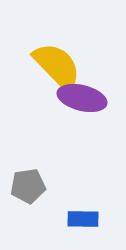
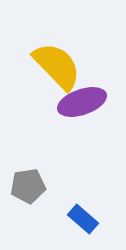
purple ellipse: moved 4 px down; rotated 33 degrees counterclockwise
blue rectangle: rotated 40 degrees clockwise
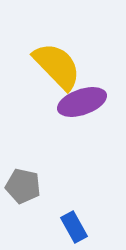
gray pentagon: moved 5 px left; rotated 20 degrees clockwise
blue rectangle: moved 9 px left, 8 px down; rotated 20 degrees clockwise
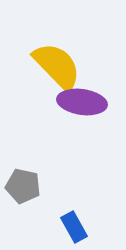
purple ellipse: rotated 27 degrees clockwise
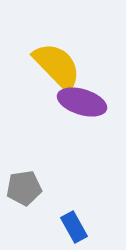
purple ellipse: rotated 9 degrees clockwise
gray pentagon: moved 1 px right, 2 px down; rotated 20 degrees counterclockwise
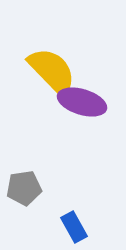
yellow semicircle: moved 5 px left, 5 px down
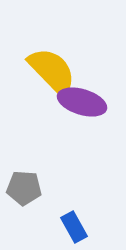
gray pentagon: rotated 12 degrees clockwise
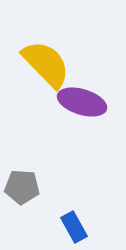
yellow semicircle: moved 6 px left, 7 px up
gray pentagon: moved 2 px left, 1 px up
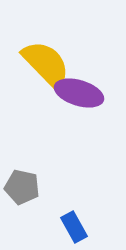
purple ellipse: moved 3 px left, 9 px up
gray pentagon: rotated 8 degrees clockwise
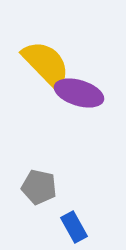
gray pentagon: moved 17 px right
